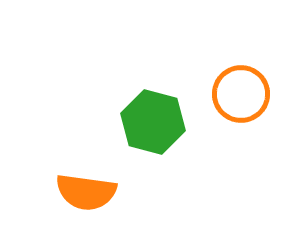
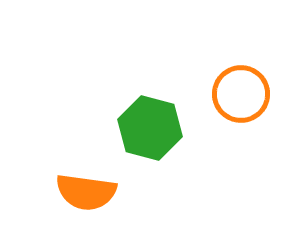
green hexagon: moved 3 px left, 6 px down
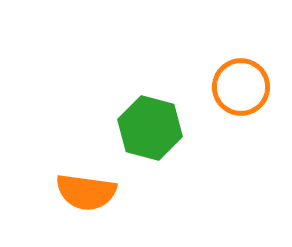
orange circle: moved 7 px up
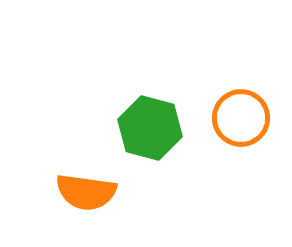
orange circle: moved 31 px down
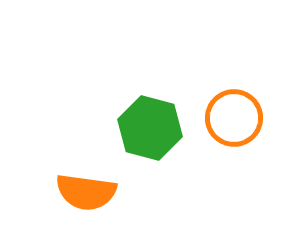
orange circle: moved 7 px left
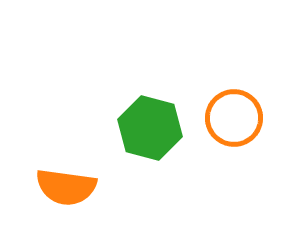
orange semicircle: moved 20 px left, 5 px up
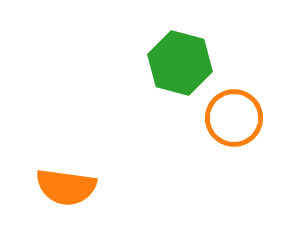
green hexagon: moved 30 px right, 65 px up
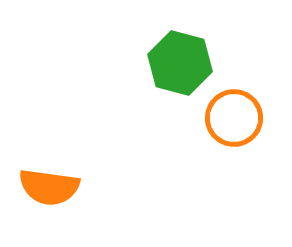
orange semicircle: moved 17 px left
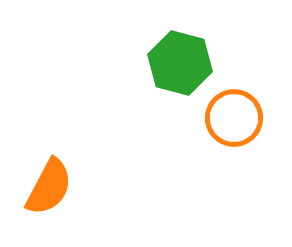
orange semicircle: rotated 70 degrees counterclockwise
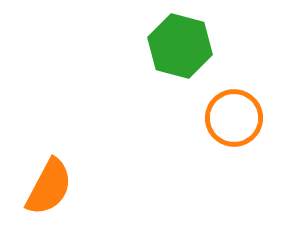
green hexagon: moved 17 px up
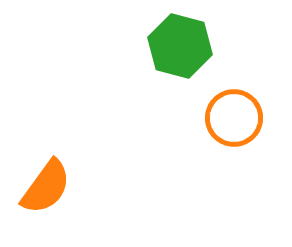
orange semicircle: moved 3 px left; rotated 8 degrees clockwise
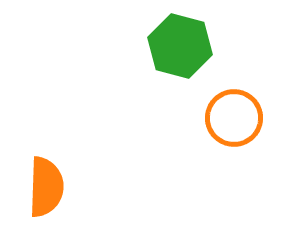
orange semicircle: rotated 34 degrees counterclockwise
